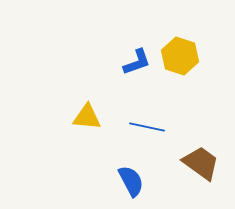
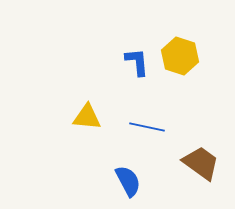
blue L-shape: rotated 76 degrees counterclockwise
blue semicircle: moved 3 px left
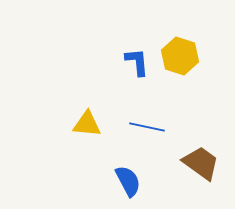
yellow triangle: moved 7 px down
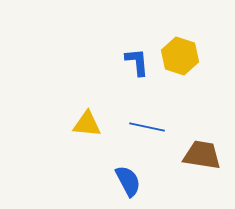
brown trapezoid: moved 1 px right, 8 px up; rotated 27 degrees counterclockwise
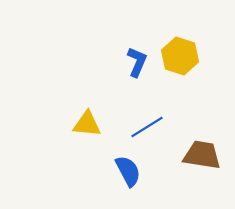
blue L-shape: rotated 28 degrees clockwise
blue line: rotated 44 degrees counterclockwise
blue semicircle: moved 10 px up
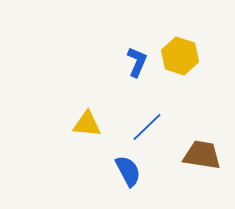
blue line: rotated 12 degrees counterclockwise
